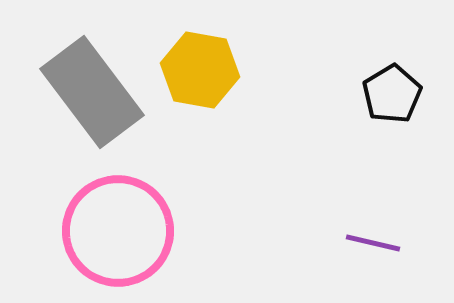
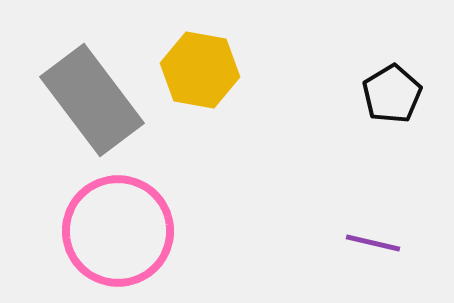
gray rectangle: moved 8 px down
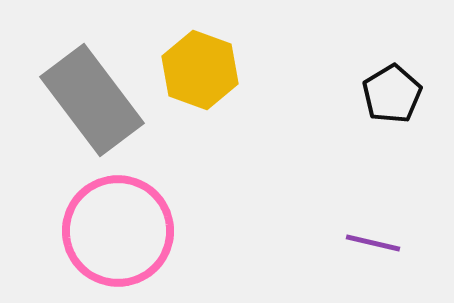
yellow hexagon: rotated 10 degrees clockwise
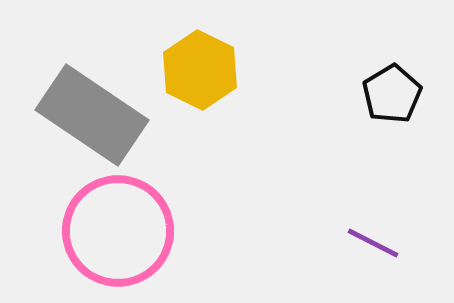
yellow hexagon: rotated 6 degrees clockwise
gray rectangle: moved 15 px down; rotated 19 degrees counterclockwise
purple line: rotated 14 degrees clockwise
